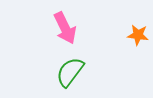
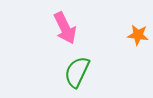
green semicircle: moved 7 px right; rotated 12 degrees counterclockwise
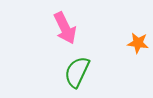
orange star: moved 8 px down
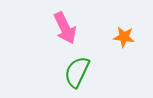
orange star: moved 14 px left, 6 px up
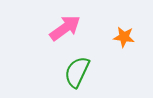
pink arrow: rotated 100 degrees counterclockwise
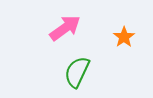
orange star: rotated 30 degrees clockwise
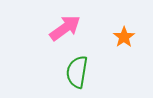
green semicircle: rotated 16 degrees counterclockwise
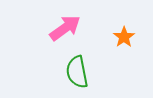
green semicircle: rotated 20 degrees counterclockwise
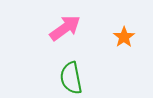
green semicircle: moved 6 px left, 6 px down
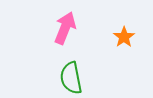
pink arrow: rotated 32 degrees counterclockwise
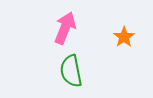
green semicircle: moved 7 px up
